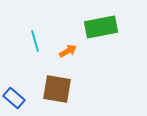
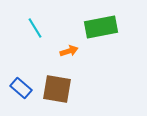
cyan line: moved 13 px up; rotated 15 degrees counterclockwise
orange arrow: moved 1 px right; rotated 12 degrees clockwise
blue rectangle: moved 7 px right, 10 px up
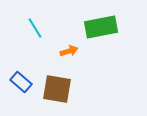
blue rectangle: moved 6 px up
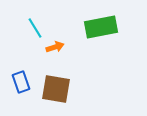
orange arrow: moved 14 px left, 4 px up
blue rectangle: rotated 30 degrees clockwise
brown square: moved 1 px left
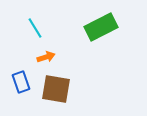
green rectangle: rotated 16 degrees counterclockwise
orange arrow: moved 9 px left, 10 px down
